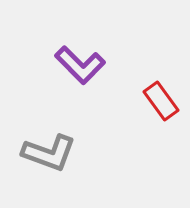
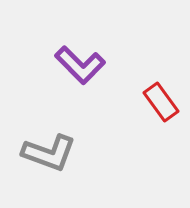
red rectangle: moved 1 px down
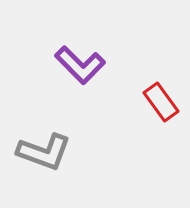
gray L-shape: moved 5 px left, 1 px up
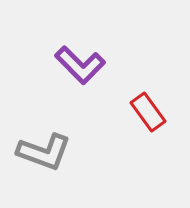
red rectangle: moved 13 px left, 10 px down
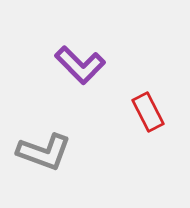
red rectangle: rotated 9 degrees clockwise
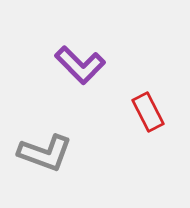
gray L-shape: moved 1 px right, 1 px down
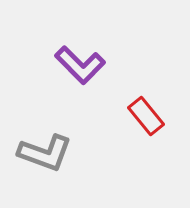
red rectangle: moved 2 px left, 4 px down; rotated 12 degrees counterclockwise
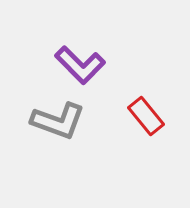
gray L-shape: moved 13 px right, 32 px up
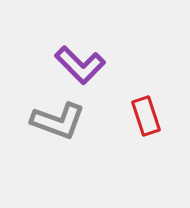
red rectangle: rotated 21 degrees clockwise
